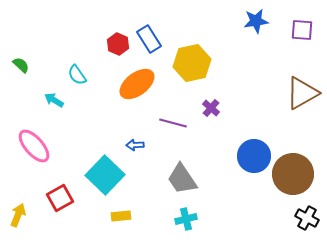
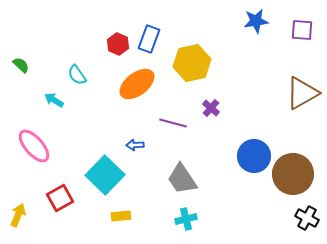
blue rectangle: rotated 52 degrees clockwise
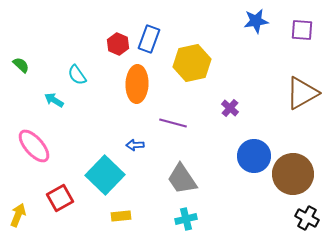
orange ellipse: rotated 51 degrees counterclockwise
purple cross: moved 19 px right
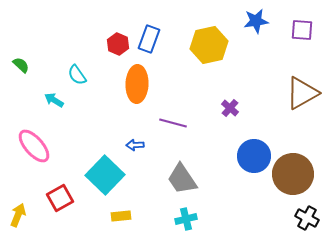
yellow hexagon: moved 17 px right, 18 px up
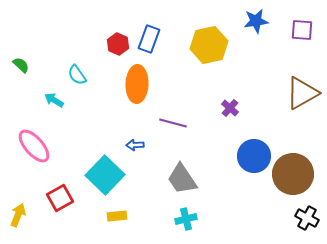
yellow rectangle: moved 4 px left
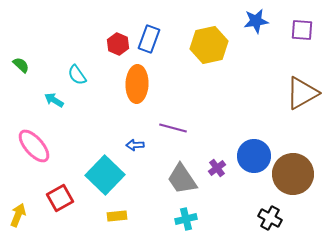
purple cross: moved 13 px left, 60 px down; rotated 12 degrees clockwise
purple line: moved 5 px down
black cross: moved 37 px left
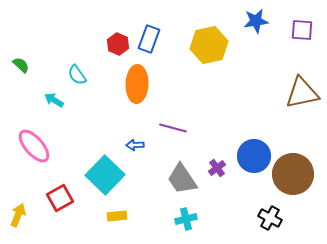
brown triangle: rotated 18 degrees clockwise
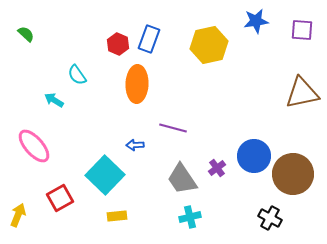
green semicircle: moved 5 px right, 31 px up
cyan cross: moved 4 px right, 2 px up
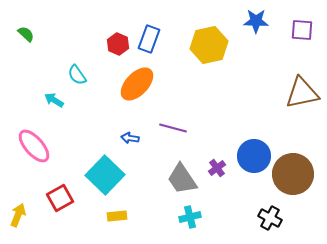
blue star: rotated 10 degrees clockwise
orange ellipse: rotated 42 degrees clockwise
blue arrow: moved 5 px left, 7 px up; rotated 12 degrees clockwise
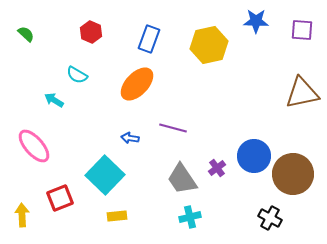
red hexagon: moved 27 px left, 12 px up
cyan semicircle: rotated 25 degrees counterclockwise
red square: rotated 8 degrees clockwise
yellow arrow: moved 4 px right; rotated 25 degrees counterclockwise
